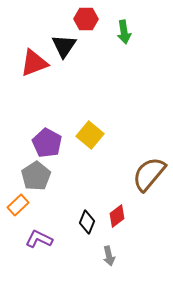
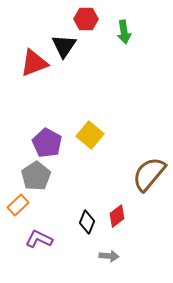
gray arrow: rotated 72 degrees counterclockwise
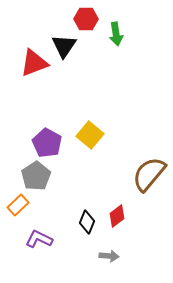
green arrow: moved 8 px left, 2 px down
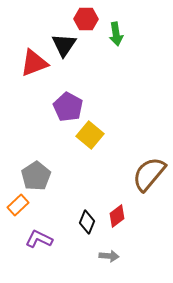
black triangle: moved 1 px up
purple pentagon: moved 21 px right, 36 px up
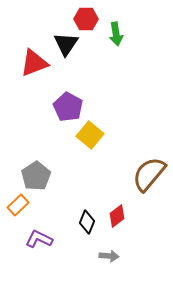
black triangle: moved 2 px right, 1 px up
